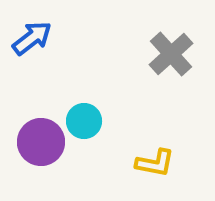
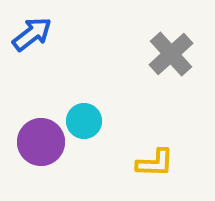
blue arrow: moved 4 px up
yellow L-shape: rotated 9 degrees counterclockwise
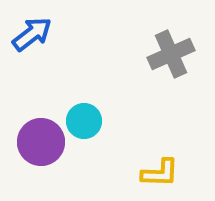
gray cross: rotated 18 degrees clockwise
yellow L-shape: moved 5 px right, 10 px down
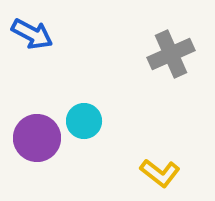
blue arrow: rotated 66 degrees clockwise
purple circle: moved 4 px left, 4 px up
yellow L-shape: rotated 36 degrees clockwise
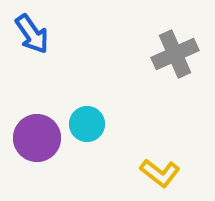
blue arrow: rotated 27 degrees clockwise
gray cross: moved 4 px right
cyan circle: moved 3 px right, 3 px down
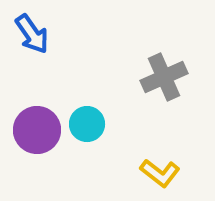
gray cross: moved 11 px left, 23 px down
purple circle: moved 8 px up
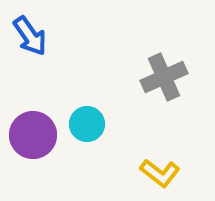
blue arrow: moved 2 px left, 2 px down
purple circle: moved 4 px left, 5 px down
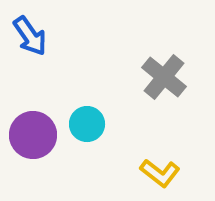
gray cross: rotated 27 degrees counterclockwise
